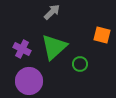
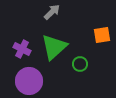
orange square: rotated 24 degrees counterclockwise
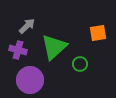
gray arrow: moved 25 px left, 14 px down
orange square: moved 4 px left, 2 px up
purple cross: moved 4 px left, 1 px down; rotated 12 degrees counterclockwise
purple circle: moved 1 px right, 1 px up
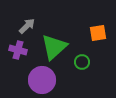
green circle: moved 2 px right, 2 px up
purple circle: moved 12 px right
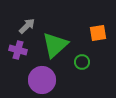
green triangle: moved 1 px right, 2 px up
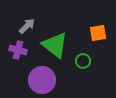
green triangle: rotated 40 degrees counterclockwise
green circle: moved 1 px right, 1 px up
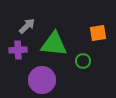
green triangle: moved 1 px left, 1 px up; rotated 32 degrees counterclockwise
purple cross: rotated 18 degrees counterclockwise
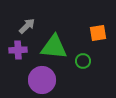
green triangle: moved 3 px down
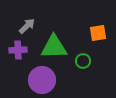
green triangle: rotated 8 degrees counterclockwise
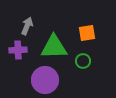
gray arrow: rotated 24 degrees counterclockwise
orange square: moved 11 px left
purple circle: moved 3 px right
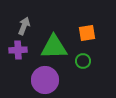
gray arrow: moved 3 px left
